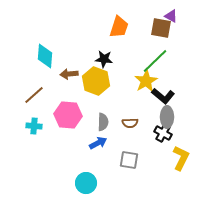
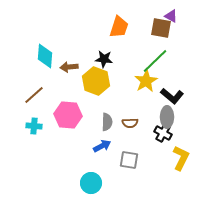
brown arrow: moved 7 px up
black L-shape: moved 9 px right
gray semicircle: moved 4 px right
blue arrow: moved 4 px right, 3 px down
cyan circle: moved 5 px right
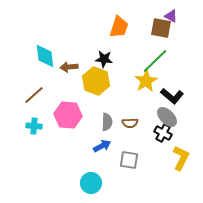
cyan diamond: rotated 10 degrees counterclockwise
gray ellipse: rotated 45 degrees counterclockwise
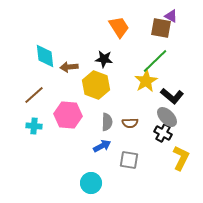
orange trapezoid: rotated 50 degrees counterclockwise
yellow hexagon: moved 4 px down
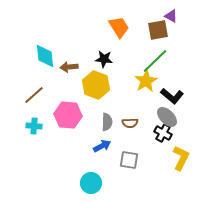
brown square: moved 3 px left, 2 px down; rotated 20 degrees counterclockwise
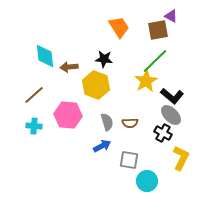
gray ellipse: moved 4 px right, 2 px up
gray semicircle: rotated 18 degrees counterclockwise
cyan circle: moved 56 px right, 2 px up
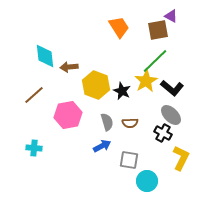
black star: moved 18 px right, 32 px down; rotated 18 degrees clockwise
black L-shape: moved 8 px up
pink hexagon: rotated 16 degrees counterclockwise
cyan cross: moved 22 px down
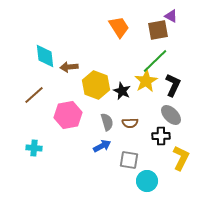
black L-shape: moved 1 px right, 3 px up; rotated 105 degrees counterclockwise
black cross: moved 2 px left, 3 px down; rotated 30 degrees counterclockwise
